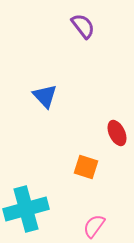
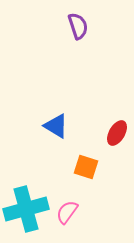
purple semicircle: moved 5 px left; rotated 20 degrees clockwise
blue triangle: moved 11 px right, 30 px down; rotated 16 degrees counterclockwise
red ellipse: rotated 55 degrees clockwise
pink semicircle: moved 27 px left, 14 px up
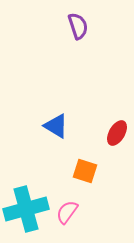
orange square: moved 1 px left, 4 px down
